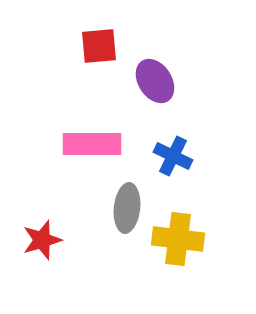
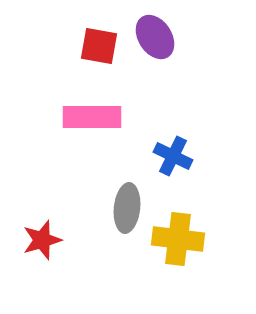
red square: rotated 15 degrees clockwise
purple ellipse: moved 44 px up
pink rectangle: moved 27 px up
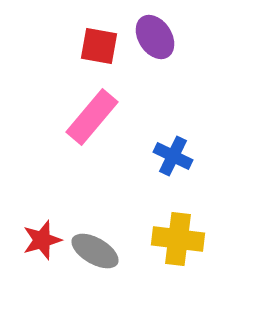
pink rectangle: rotated 50 degrees counterclockwise
gray ellipse: moved 32 px left, 43 px down; rotated 66 degrees counterclockwise
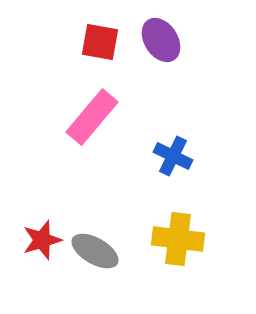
purple ellipse: moved 6 px right, 3 px down
red square: moved 1 px right, 4 px up
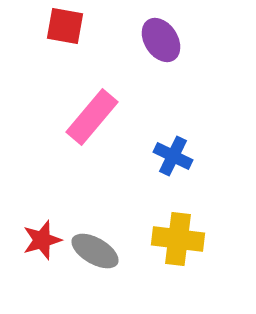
red square: moved 35 px left, 16 px up
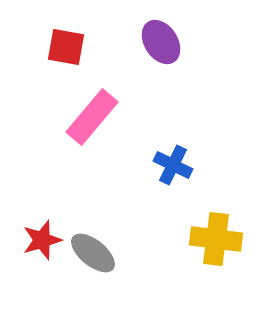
red square: moved 1 px right, 21 px down
purple ellipse: moved 2 px down
blue cross: moved 9 px down
yellow cross: moved 38 px right
gray ellipse: moved 2 px left, 2 px down; rotated 9 degrees clockwise
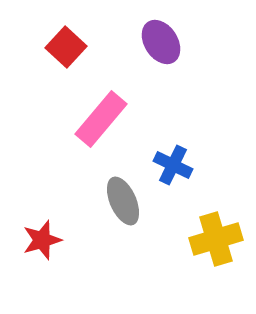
red square: rotated 33 degrees clockwise
pink rectangle: moved 9 px right, 2 px down
yellow cross: rotated 24 degrees counterclockwise
gray ellipse: moved 30 px right, 52 px up; rotated 27 degrees clockwise
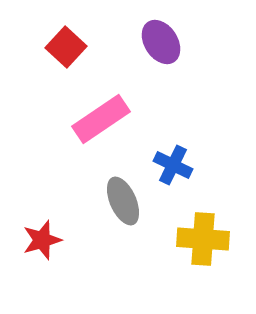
pink rectangle: rotated 16 degrees clockwise
yellow cross: moved 13 px left; rotated 21 degrees clockwise
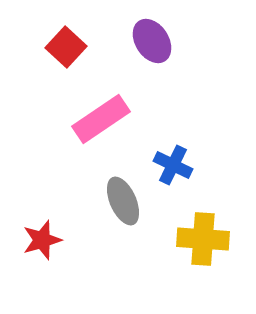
purple ellipse: moved 9 px left, 1 px up
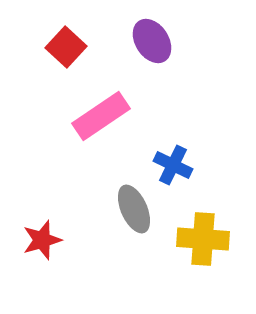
pink rectangle: moved 3 px up
gray ellipse: moved 11 px right, 8 px down
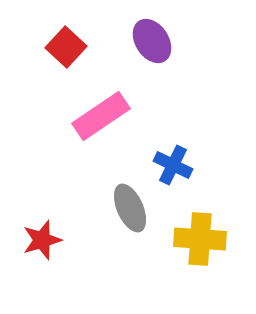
gray ellipse: moved 4 px left, 1 px up
yellow cross: moved 3 px left
